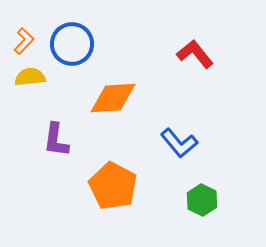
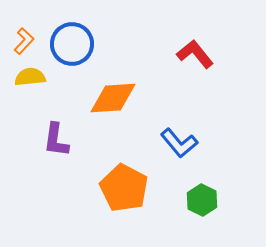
orange pentagon: moved 11 px right, 2 px down
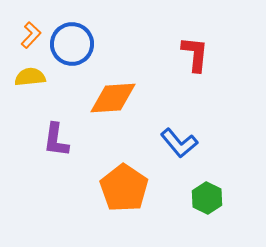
orange L-shape: moved 7 px right, 6 px up
red L-shape: rotated 45 degrees clockwise
orange pentagon: rotated 6 degrees clockwise
green hexagon: moved 5 px right, 2 px up
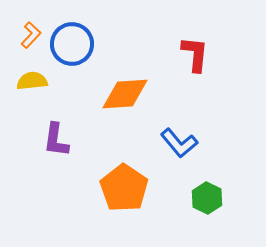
yellow semicircle: moved 2 px right, 4 px down
orange diamond: moved 12 px right, 4 px up
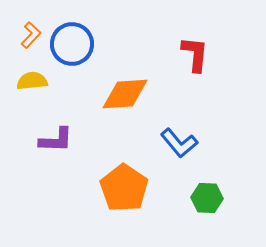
purple L-shape: rotated 96 degrees counterclockwise
green hexagon: rotated 24 degrees counterclockwise
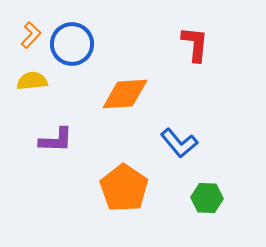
red L-shape: moved 10 px up
